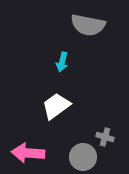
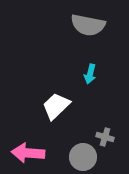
cyan arrow: moved 28 px right, 12 px down
white trapezoid: rotated 8 degrees counterclockwise
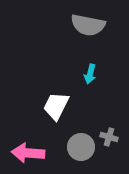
white trapezoid: rotated 20 degrees counterclockwise
gray cross: moved 4 px right
gray circle: moved 2 px left, 10 px up
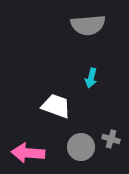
gray semicircle: rotated 16 degrees counterclockwise
cyan arrow: moved 1 px right, 4 px down
white trapezoid: rotated 84 degrees clockwise
gray cross: moved 2 px right, 2 px down
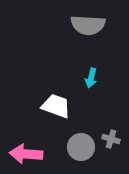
gray semicircle: rotated 8 degrees clockwise
pink arrow: moved 2 px left, 1 px down
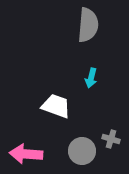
gray semicircle: rotated 88 degrees counterclockwise
gray circle: moved 1 px right, 4 px down
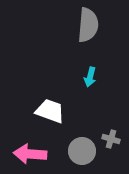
cyan arrow: moved 1 px left, 1 px up
white trapezoid: moved 6 px left, 5 px down
pink arrow: moved 4 px right
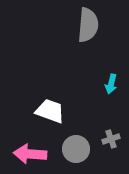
cyan arrow: moved 21 px right, 7 px down
gray cross: rotated 36 degrees counterclockwise
gray circle: moved 6 px left, 2 px up
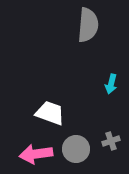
white trapezoid: moved 2 px down
gray cross: moved 2 px down
pink arrow: moved 6 px right; rotated 12 degrees counterclockwise
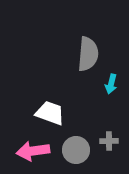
gray semicircle: moved 29 px down
gray cross: moved 2 px left; rotated 18 degrees clockwise
gray circle: moved 1 px down
pink arrow: moved 3 px left, 3 px up
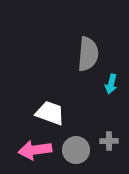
pink arrow: moved 2 px right, 1 px up
